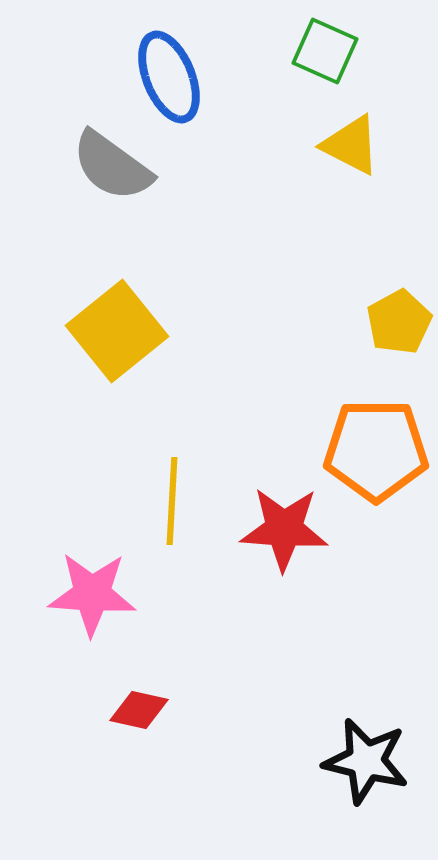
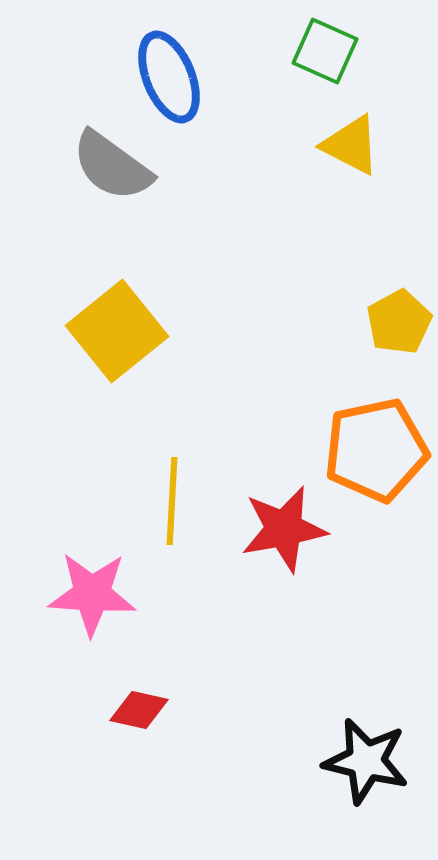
orange pentagon: rotated 12 degrees counterclockwise
red star: rotated 14 degrees counterclockwise
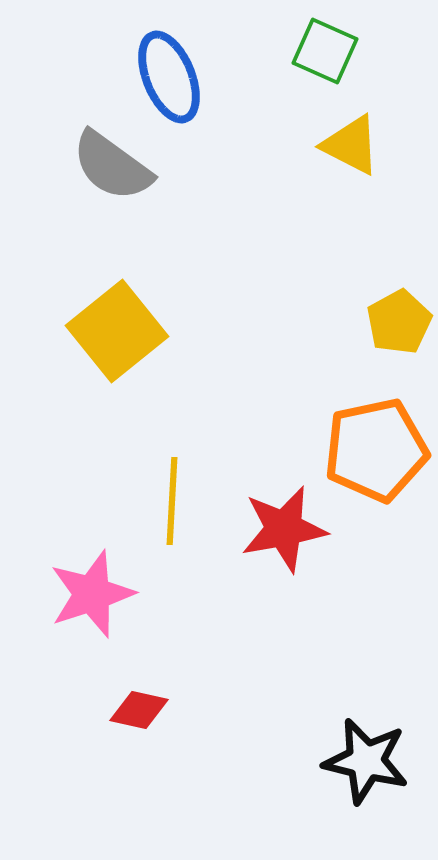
pink star: rotated 22 degrees counterclockwise
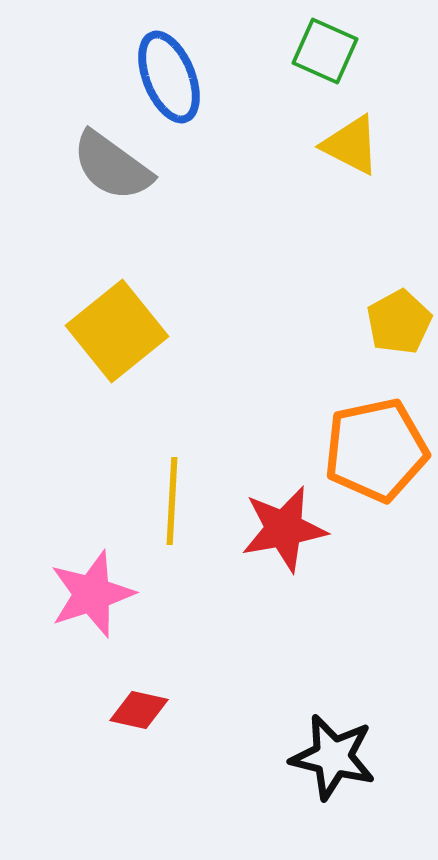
black star: moved 33 px left, 4 px up
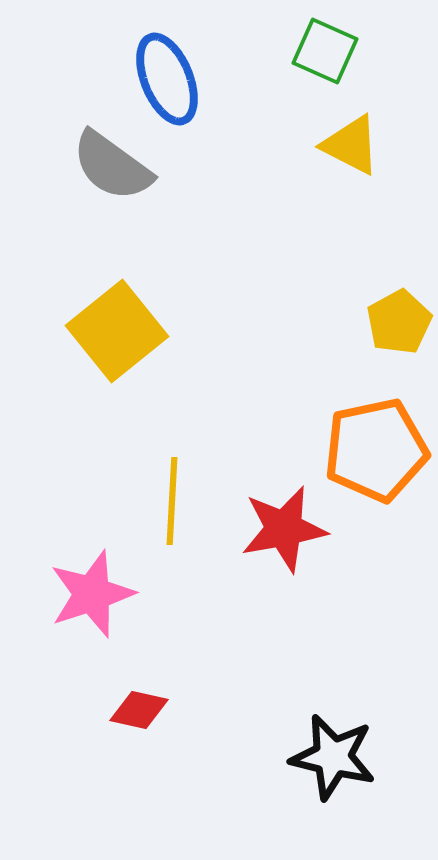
blue ellipse: moved 2 px left, 2 px down
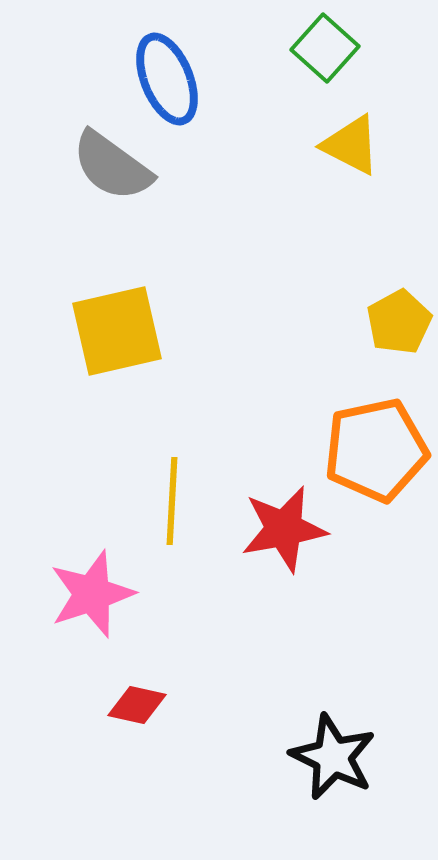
green square: moved 3 px up; rotated 18 degrees clockwise
yellow square: rotated 26 degrees clockwise
red diamond: moved 2 px left, 5 px up
black star: rotated 12 degrees clockwise
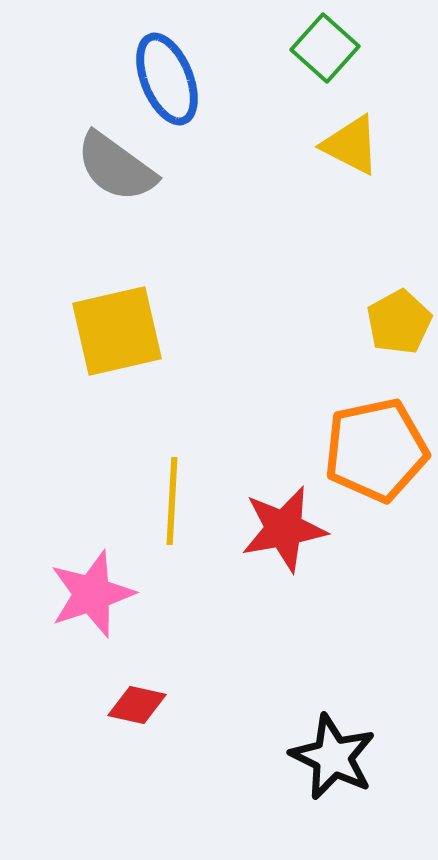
gray semicircle: moved 4 px right, 1 px down
